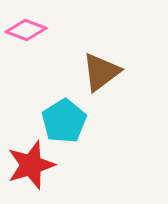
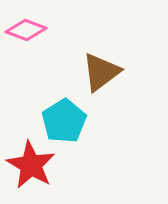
red star: rotated 24 degrees counterclockwise
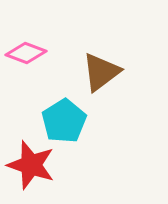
pink diamond: moved 23 px down
red star: rotated 12 degrees counterclockwise
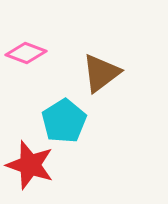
brown triangle: moved 1 px down
red star: moved 1 px left
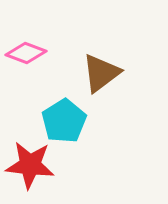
red star: rotated 12 degrees counterclockwise
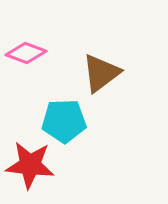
cyan pentagon: rotated 30 degrees clockwise
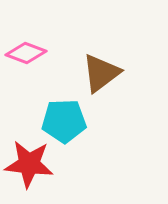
red star: moved 1 px left, 1 px up
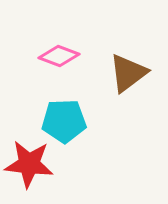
pink diamond: moved 33 px right, 3 px down
brown triangle: moved 27 px right
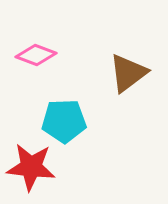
pink diamond: moved 23 px left, 1 px up
red star: moved 2 px right, 3 px down
